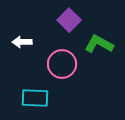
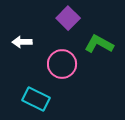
purple square: moved 1 px left, 2 px up
cyan rectangle: moved 1 px right, 1 px down; rotated 24 degrees clockwise
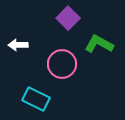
white arrow: moved 4 px left, 3 px down
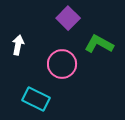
white arrow: rotated 102 degrees clockwise
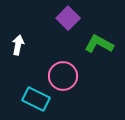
pink circle: moved 1 px right, 12 px down
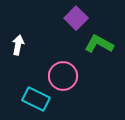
purple square: moved 8 px right
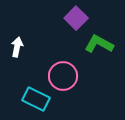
white arrow: moved 1 px left, 2 px down
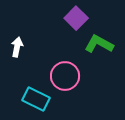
pink circle: moved 2 px right
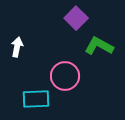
green L-shape: moved 2 px down
cyan rectangle: rotated 28 degrees counterclockwise
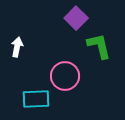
green L-shape: rotated 48 degrees clockwise
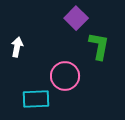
green L-shape: rotated 24 degrees clockwise
